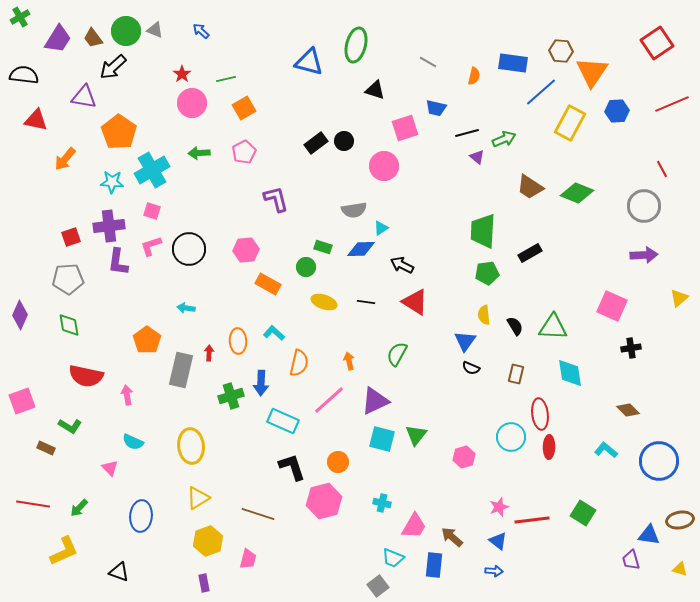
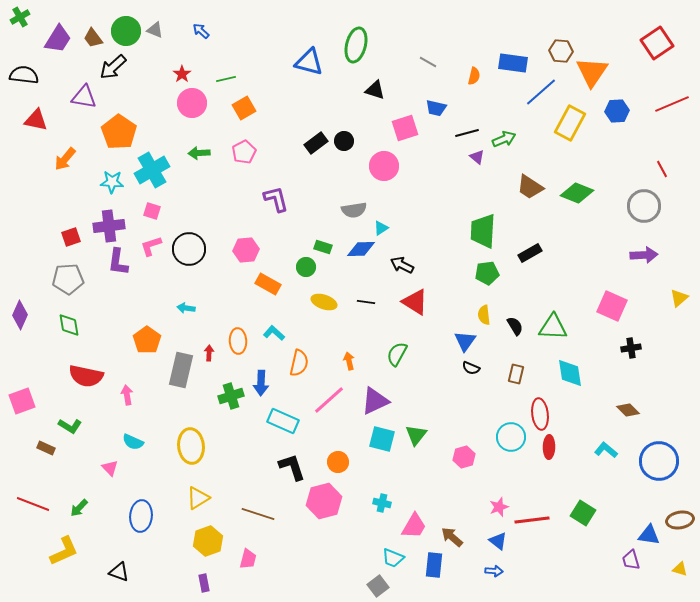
red line at (33, 504): rotated 12 degrees clockwise
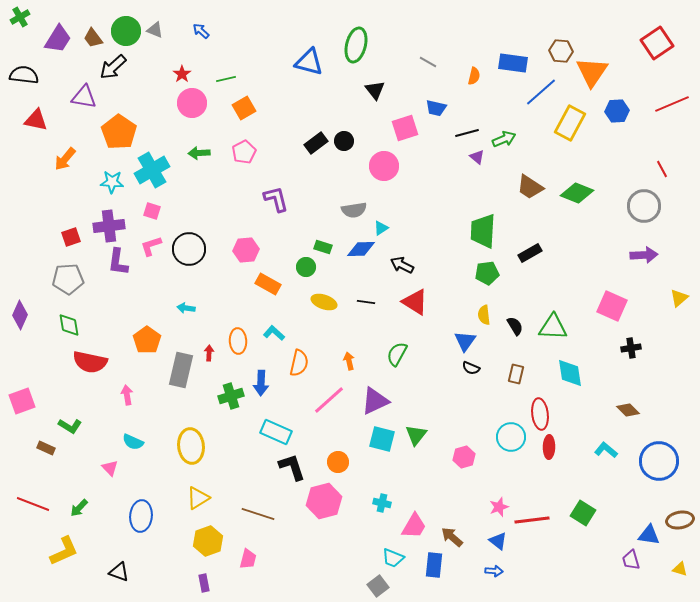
black triangle at (375, 90): rotated 35 degrees clockwise
red semicircle at (86, 376): moved 4 px right, 14 px up
cyan rectangle at (283, 421): moved 7 px left, 11 px down
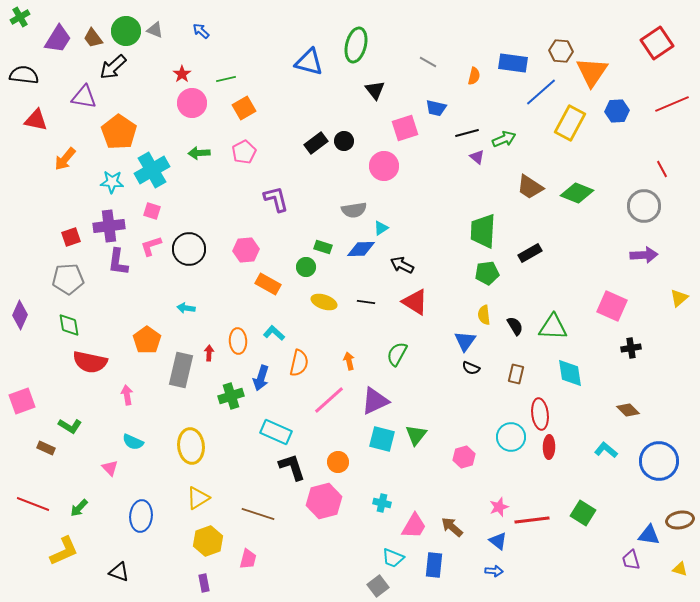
blue arrow at (261, 383): moved 5 px up; rotated 15 degrees clockwise
brown arrow at (452, 537): moved 10 px up
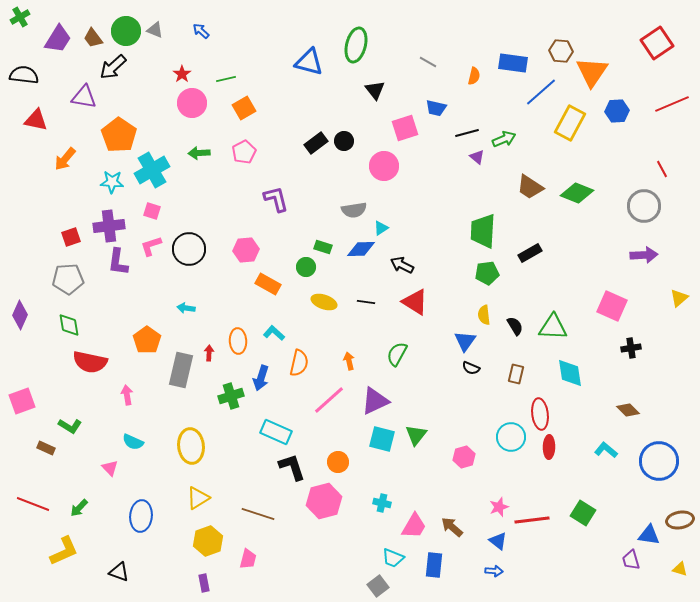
orange pentagon at (119, 132): moved 3 px down
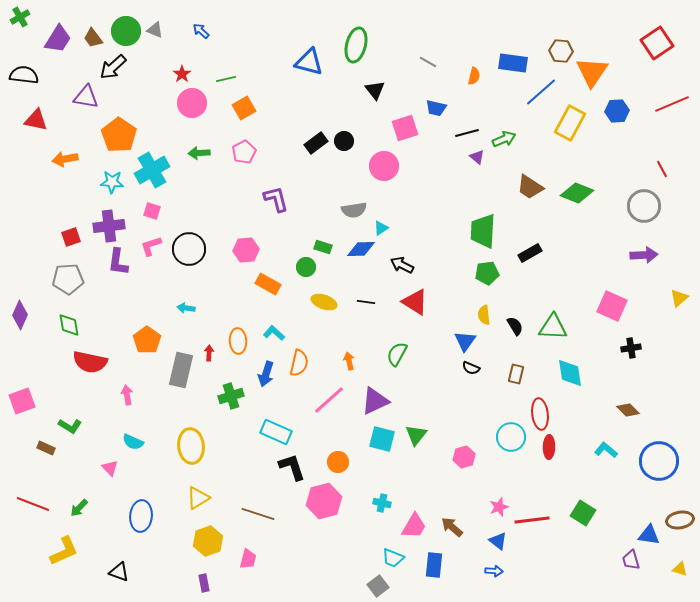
purple triangle at (84, 97): moved 2 px right
orange arrow at (65, 159): rotated 40 degrees clockwise
blue arrow at (261, 378): moved 5 px right, 4 px up
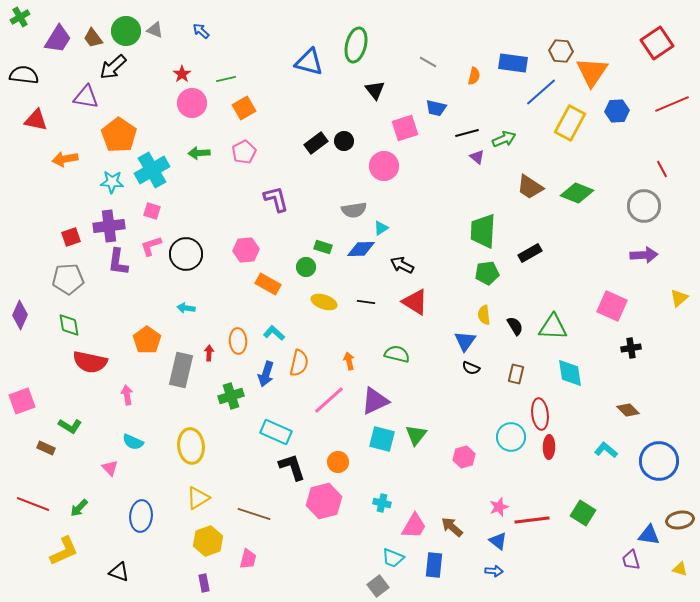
black circle at (189, 249): moved 3 px left, 5 px down
green semicircle at (397, 354): rotated 75 degrees clockwise
brown line at (258, 514): moved 4 px left
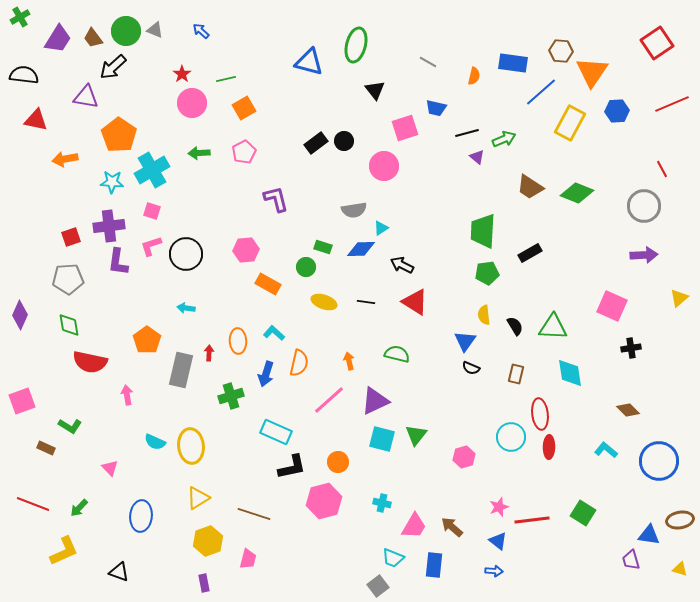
cyan semicircle at (133, 442): moved 22 px right
black L-shape at (292, 467): rotated 96 degrees clockwise
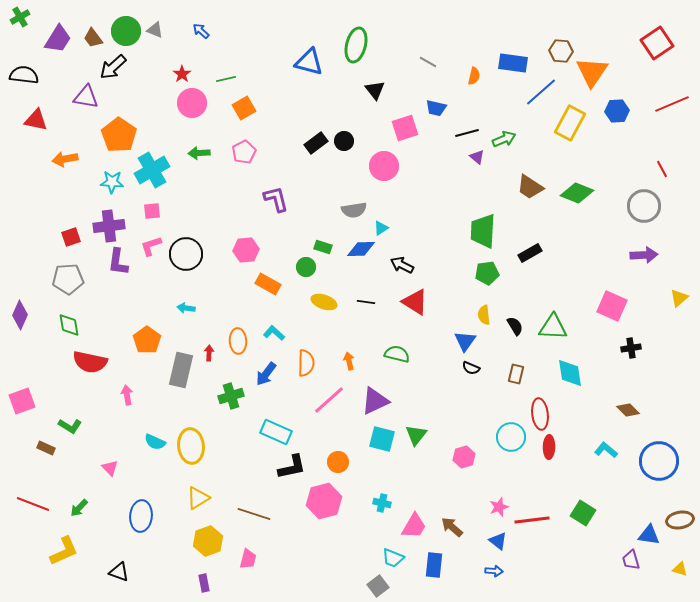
pink square at (152, 211): rotated 24 degrees counterclockwise
orange semicircle at (299, 363): moved 7 px right; rotated 12 degrees counterclockwise
blue arrow at (266, 374): rotated 20 degrees clockwise
